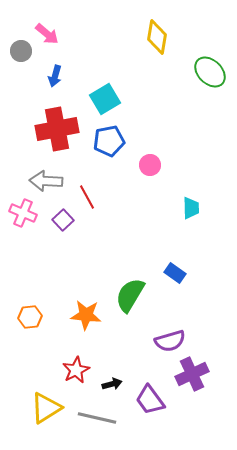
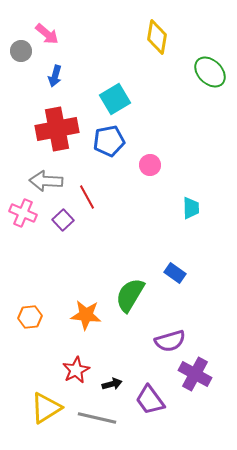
cyan square: moved 10 px right
purple cross: moved 3 px right; rotated 36 degrees counterclockwise
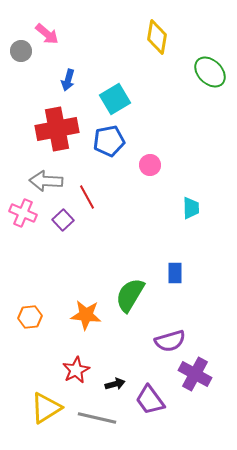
blue arrow: moved 13 px right, 4 px down
blue rectangle: rotated 55 degrees clockwise
black arrow: moved 3 px right
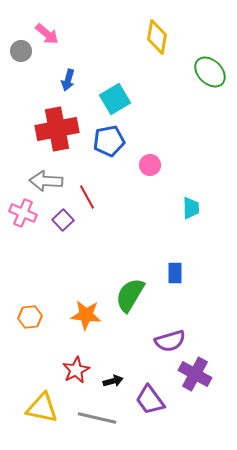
black arrow: moved 2 px left, 3 px up
yellow triangle: moved 4 px left; rotated 44 degrees clockwise
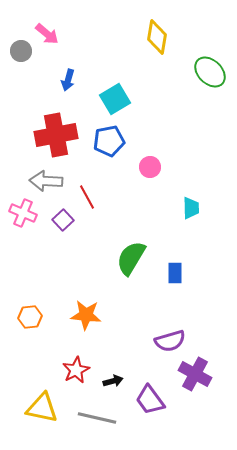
red cross: moved 1 px left, 6 px down
pink circle: moved 2 px down
green semicircle: moved 1 px right, 37 px up
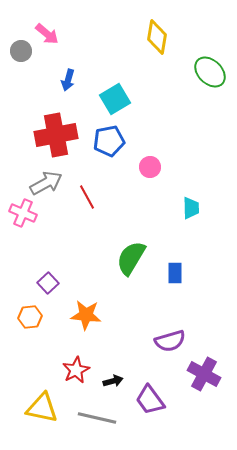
gray arrow: moved 2 px down; rotated 148 degrees clockwise
purple square: moved 15 px left, 63 px down
purple cross: moved 9 px right
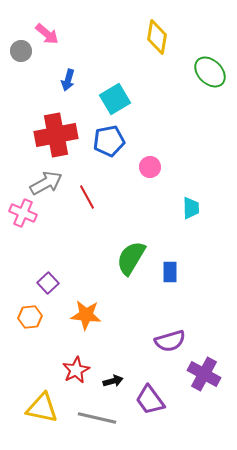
blue rectangle: moved 5 px left, 1 px up
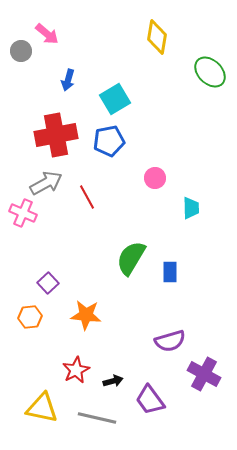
pink circle: moved 5 px right, 11 px down
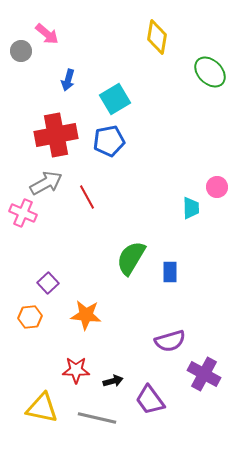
pink circle: moved 62 px right, 9 px down
red star: rotated 28 degrees clockwise
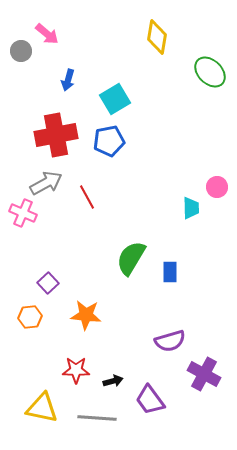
gray line: rotated 9 degrees counterclockwise
